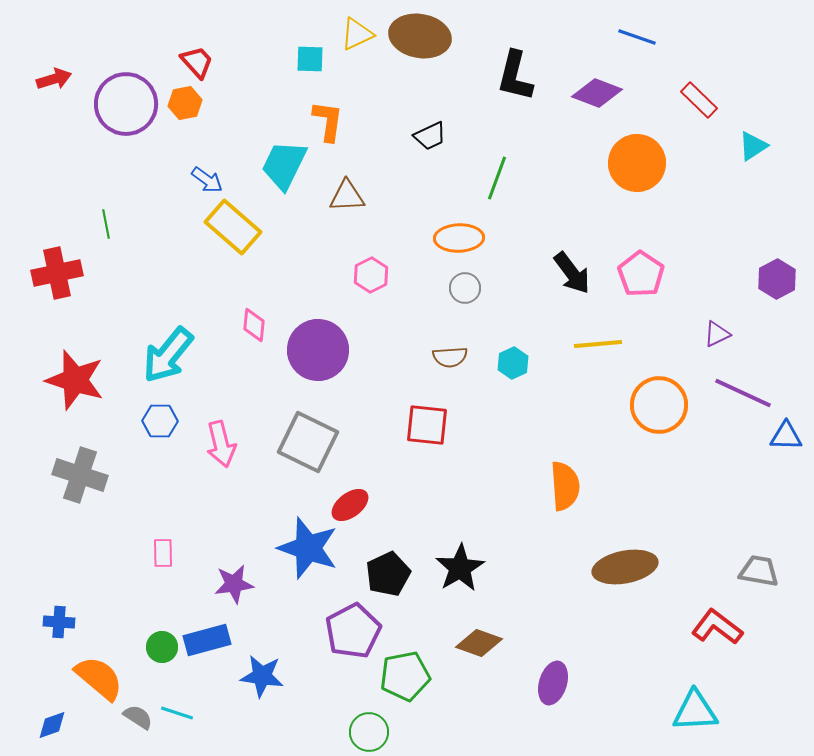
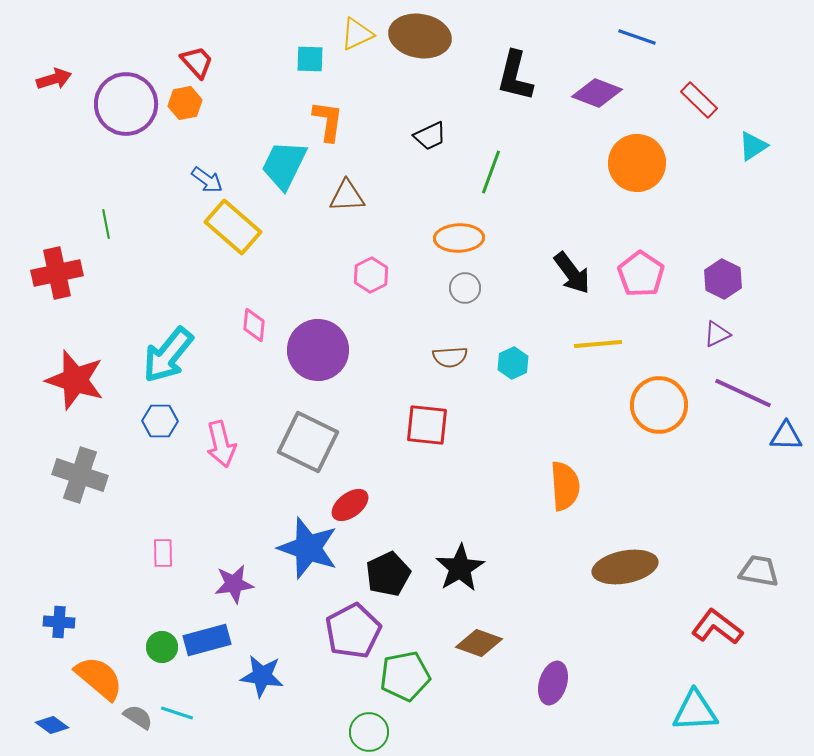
green line at (497, 178): moved 6 px left, 6 px up
purple hexagon at (777, 279): moved 54 px left; rotated 6 degrees counterclockwise
blue diamond at (52, 725): rotated 56 degrees clockwise
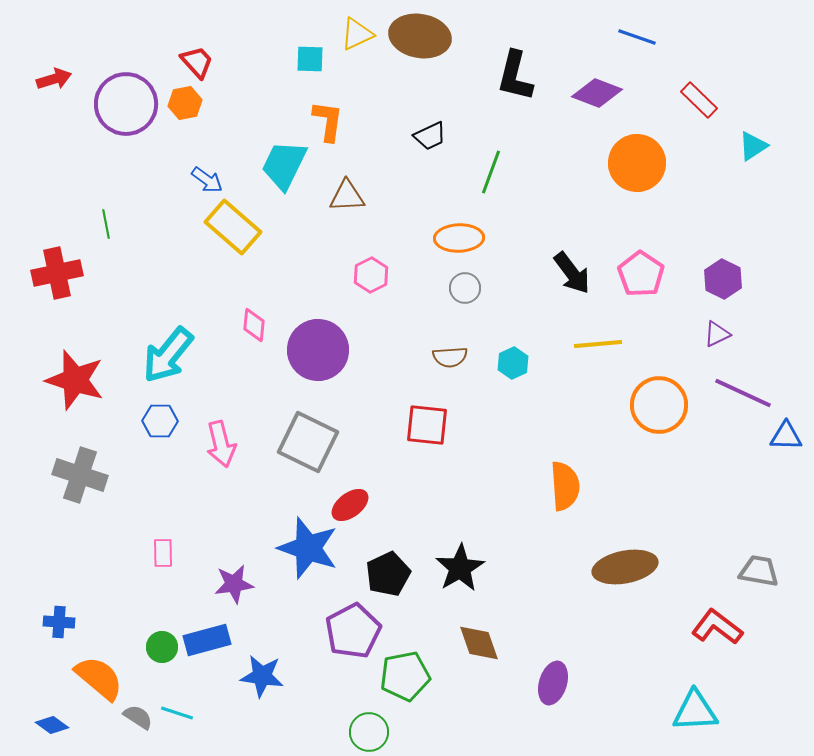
brown diamond at (479, 643): rotated 51 degrees clockwise
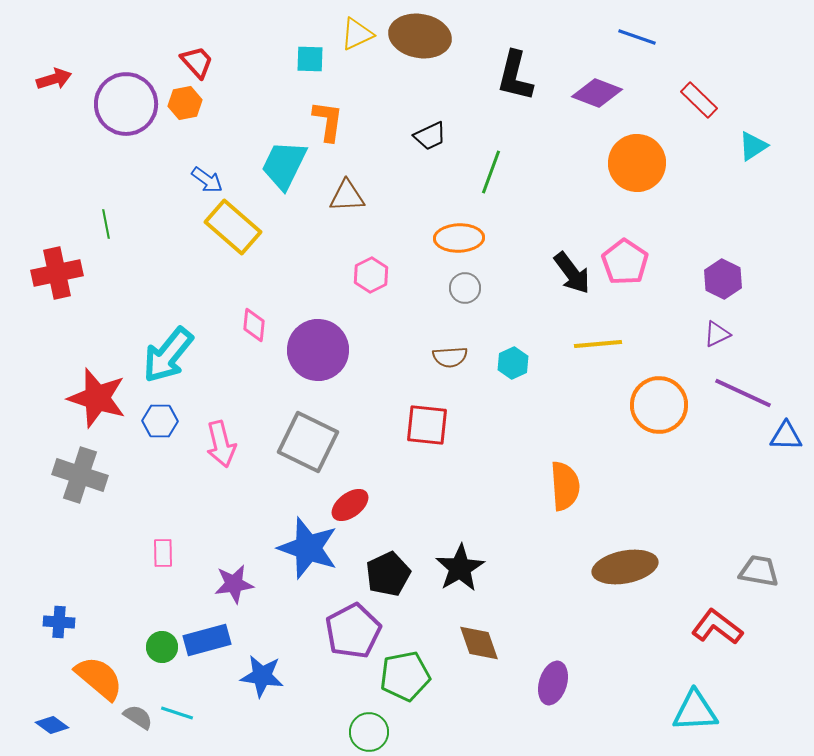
pink pentagon at (641, 274): moved 16 px left, 12 px up
red star at (75, 380): moved 22 px right, 18 px down
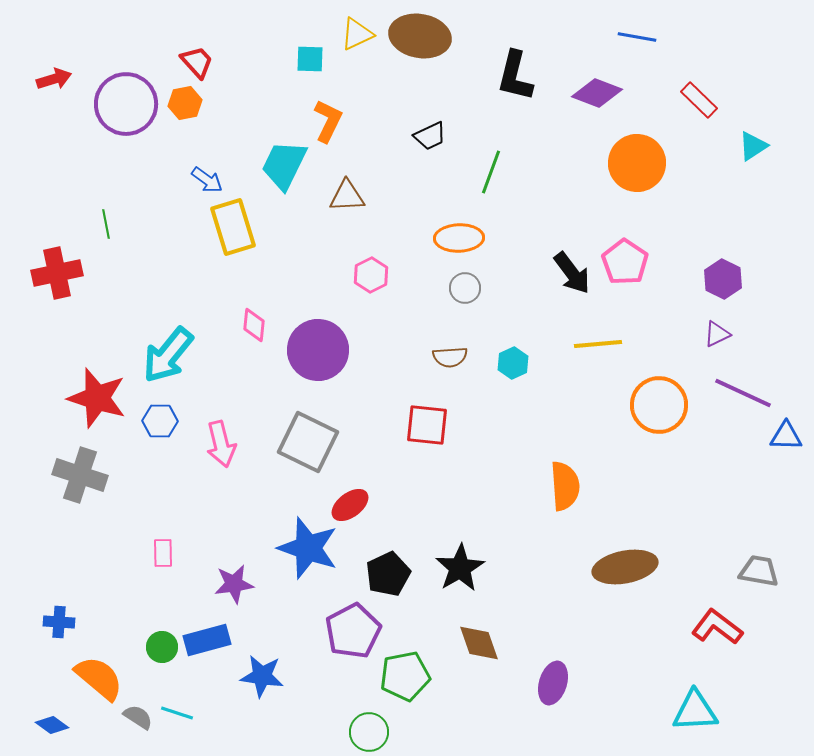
blue line at (637, 37): rotated 9 degrees counterclockwise
orange L-shape at (328, 121): rotated 18 degrees clockwise
yellow rectangle at (233, 227): rotated 32 degrees clockwise
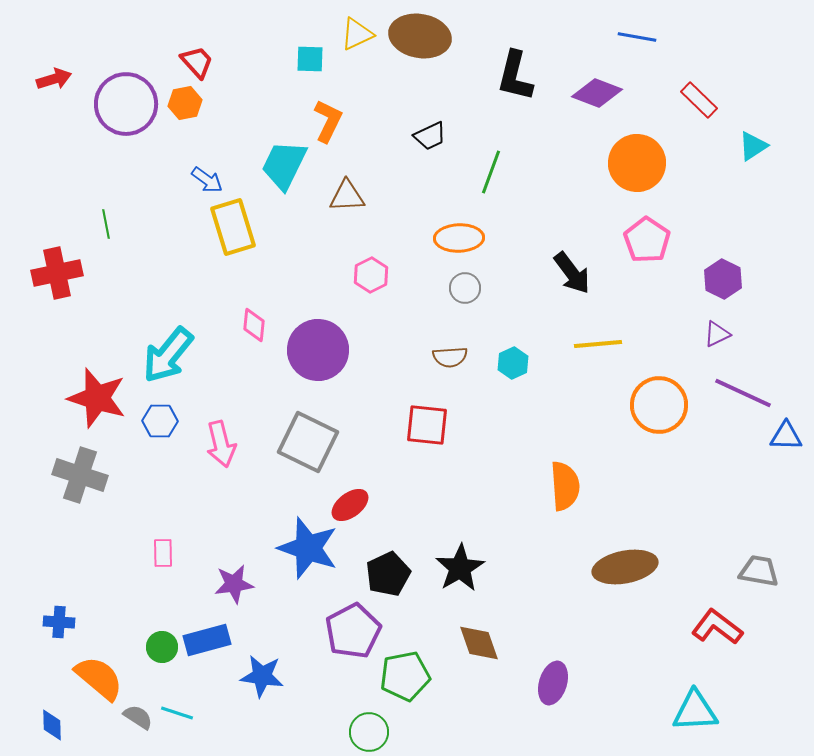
pink pentagon at (625, 262): moved 22 px right, 22 px up
blue diamond at (52, 725): rotated 52 degrees clockwise
